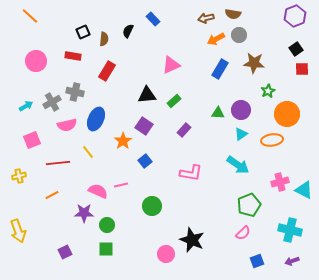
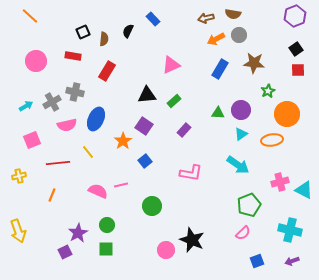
red square at (302, 69): moved 4 px left, 1 px down
orange line at (52, 195): rotated 40 degrees counterclockwise
purple star at (84, 213): moved 6 px left, 20 px down; rotated 30 degrees counterclockwise
pink circle at (166, 254): moved 4 px up
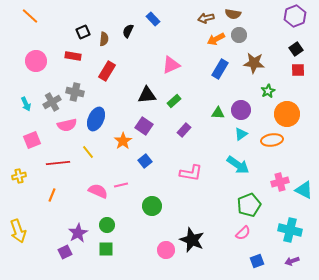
cyan arrow at (26, 106): moved 2 px up; rotated 96 degrees clockwise
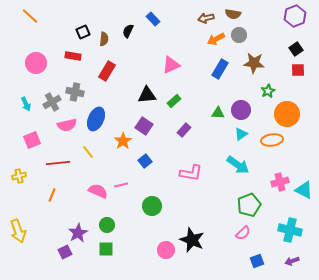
pink circle at (36, 61): moved 2 px down
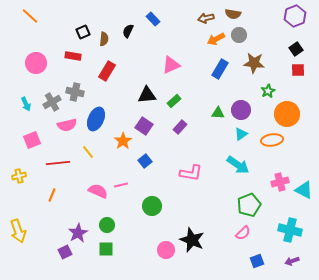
purple rectangle at (184, 130): moved 4 px left, 3 px up
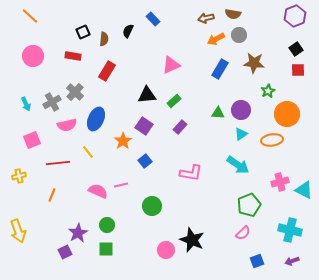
pink circle at (36, 63): moved 3 px left, 7 px up
gray cross at (75, 92): rotated 30 degrees clockwise
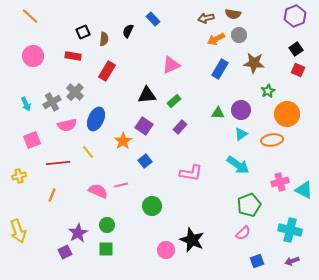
red square at (298, 70): rotated 24 degrees clockwise
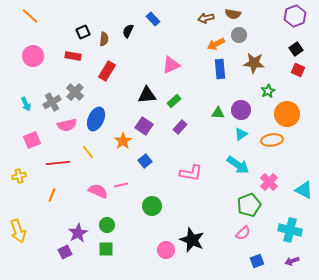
orange arrow at (216, 39): moved 5 px down
blue rectangle at (220, 69): rotated 36 degrees counterclockwise
pink cross at (280, 182): moved 11 px left; rotated 30 degrees counterclockwise
